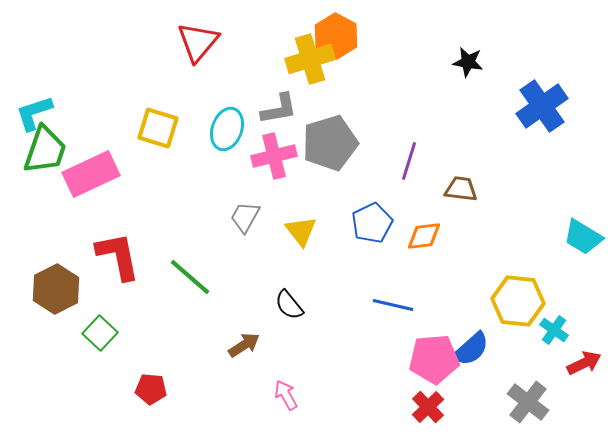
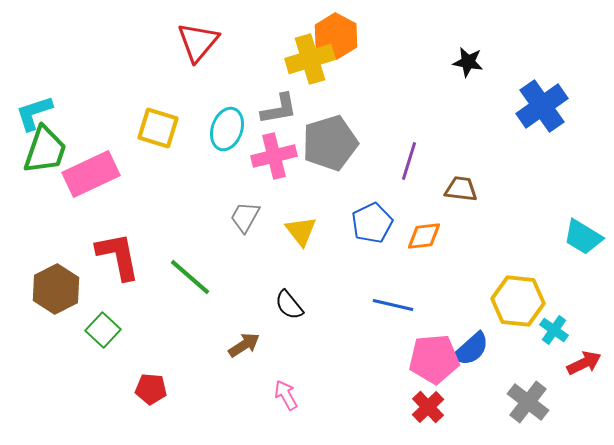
green square: moved 3 px right, 3 px up
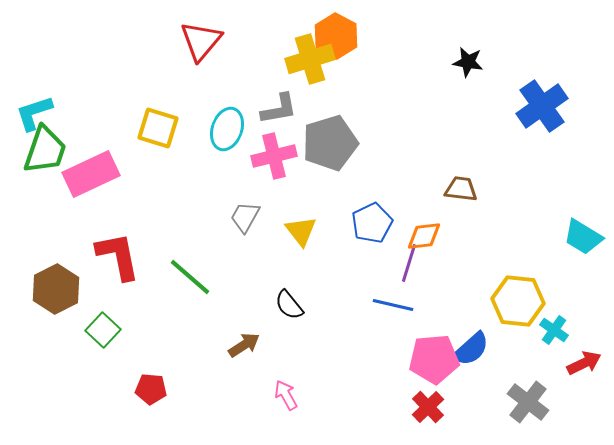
red triangle: moved 3 px right, 1 px up
purple line: moved 102 px down
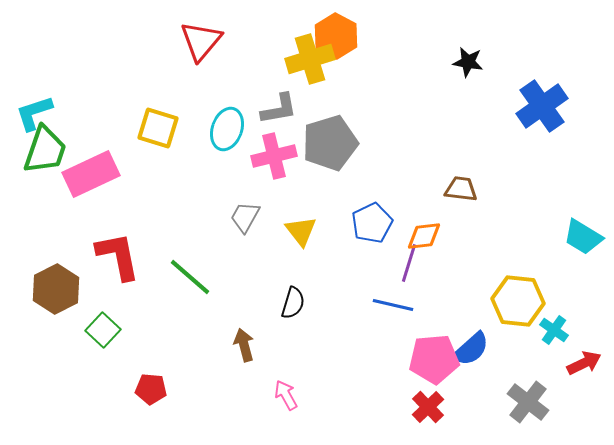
black semicircle: moved 4 px right, 2 px up; rotated 124 degrees counterclockwise
brown arrow: rotated 72 degrees counterclockwise
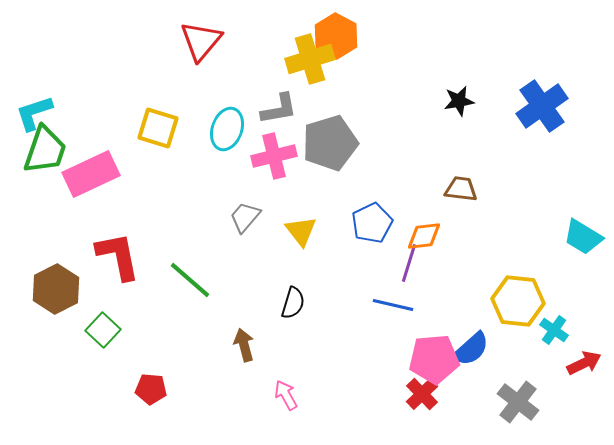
black star: moved 9 px left, 39 px down; rotated 20 degrees counterclockwise
gray trapezoid: rotated 12 degrees clockwise
green line: moved 3 px down
gray cross: moved 10 px left
red cross: moved 6 px left, 13 px up
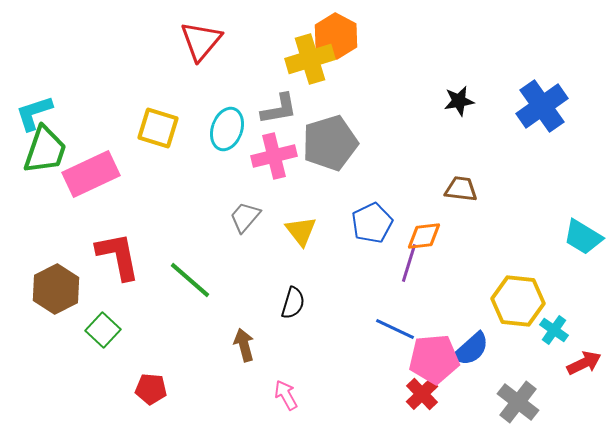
blue line: moved 2 px right, 24 px down; rotated 12 degrees clockwise
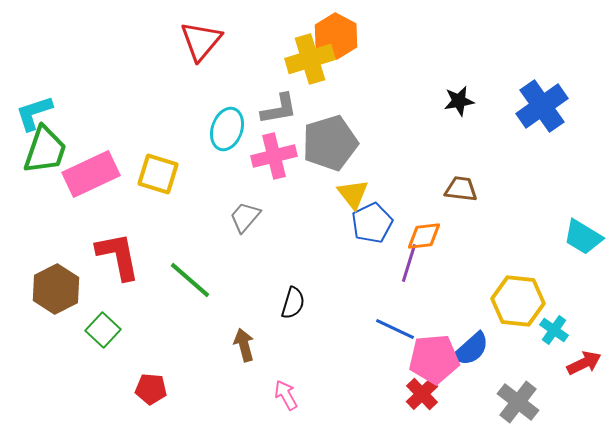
yellow square: moved 46 px down
yellow triangle: moved 52 px right, 37 px up
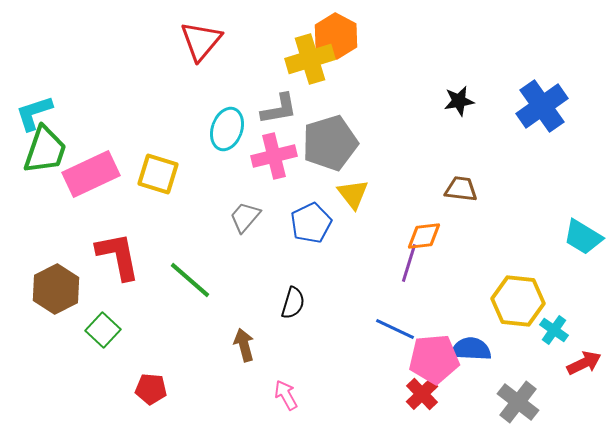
blue pentagon: moved 61 px left
blue semicircle: rotated 135 degrees counterclockwise
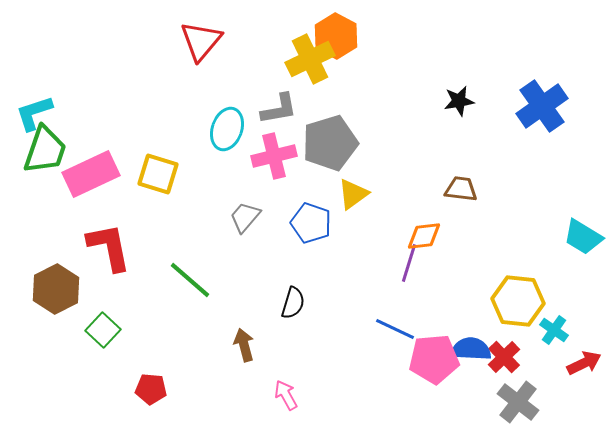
yellow cross: rotated 9 degrees counterclockwise
yellow triangle: rotated 32 degrees clockwise
blue pentagon: rotated 27 degrees counterclockwise
red L-shape: moved 9 px left, 9 px up
red cross: moved 82 px right, 37 px up
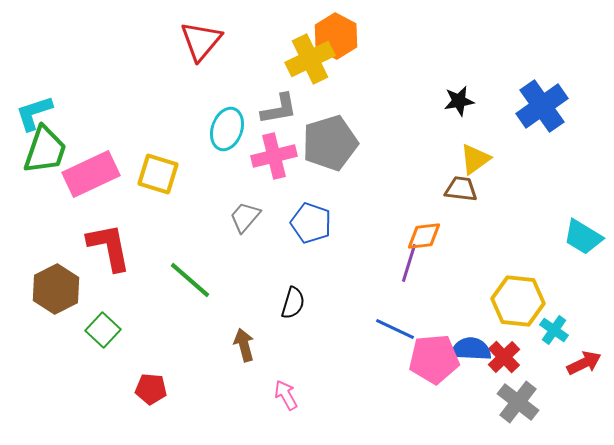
yellow triangle: moved 122 px right, 35 px up
